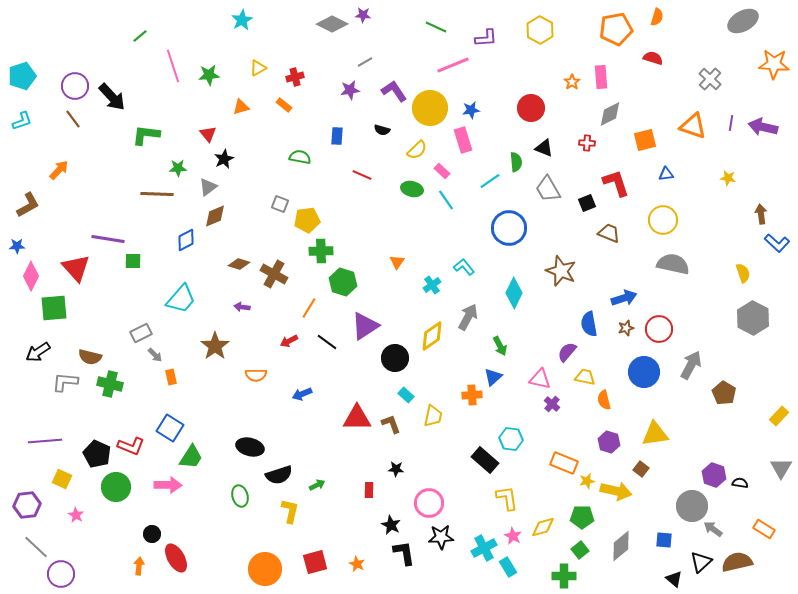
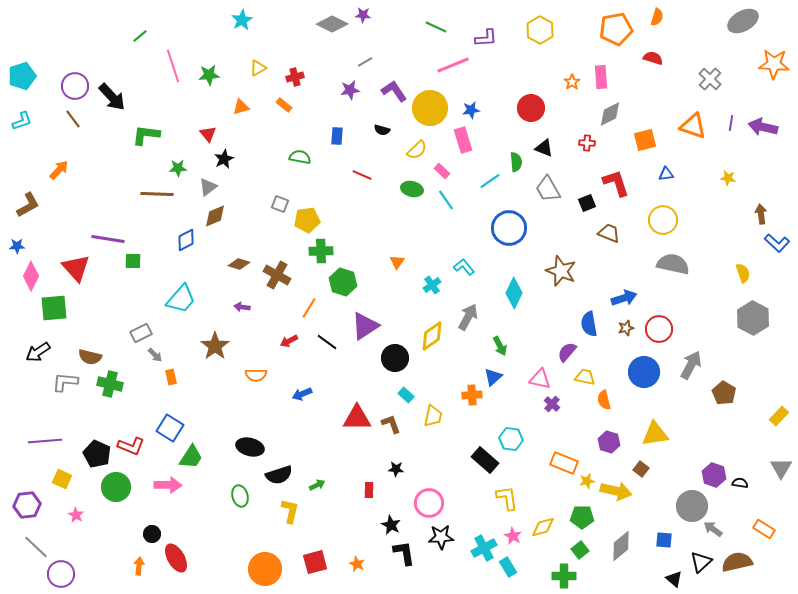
brown cross at (274, 274): moved 3 px right, 1 px down
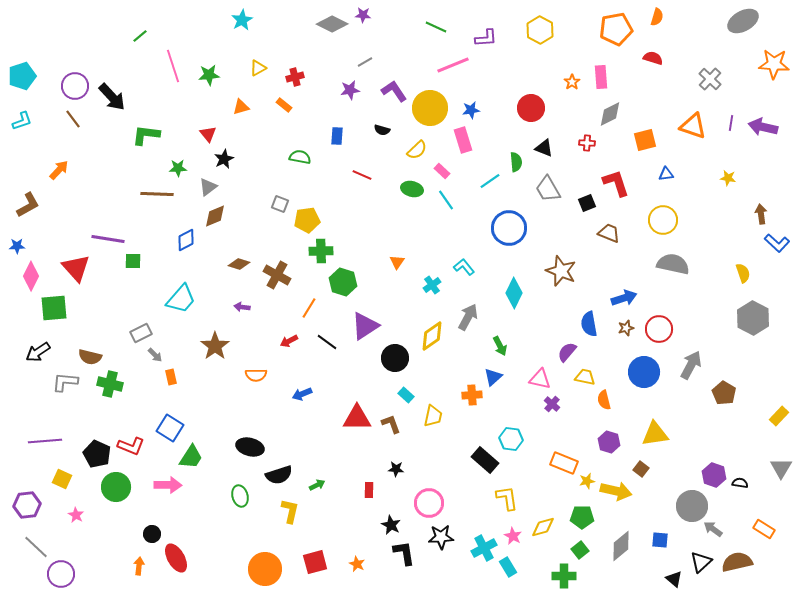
blue square at (664, 540): moved 4 px left
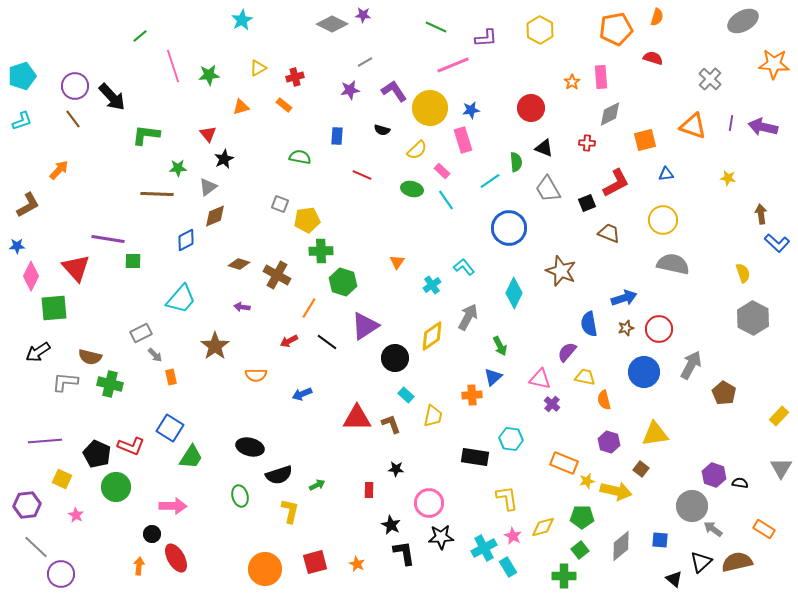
red L-shape at (616, 183): rotated 80 degrees clockwise
black rectangle at (485, 460): moved 10 px left, 3 px up; rotated 32 degrees counterclockwise
pink arrow at (168, 485): moved 5 px right, 21 px down
